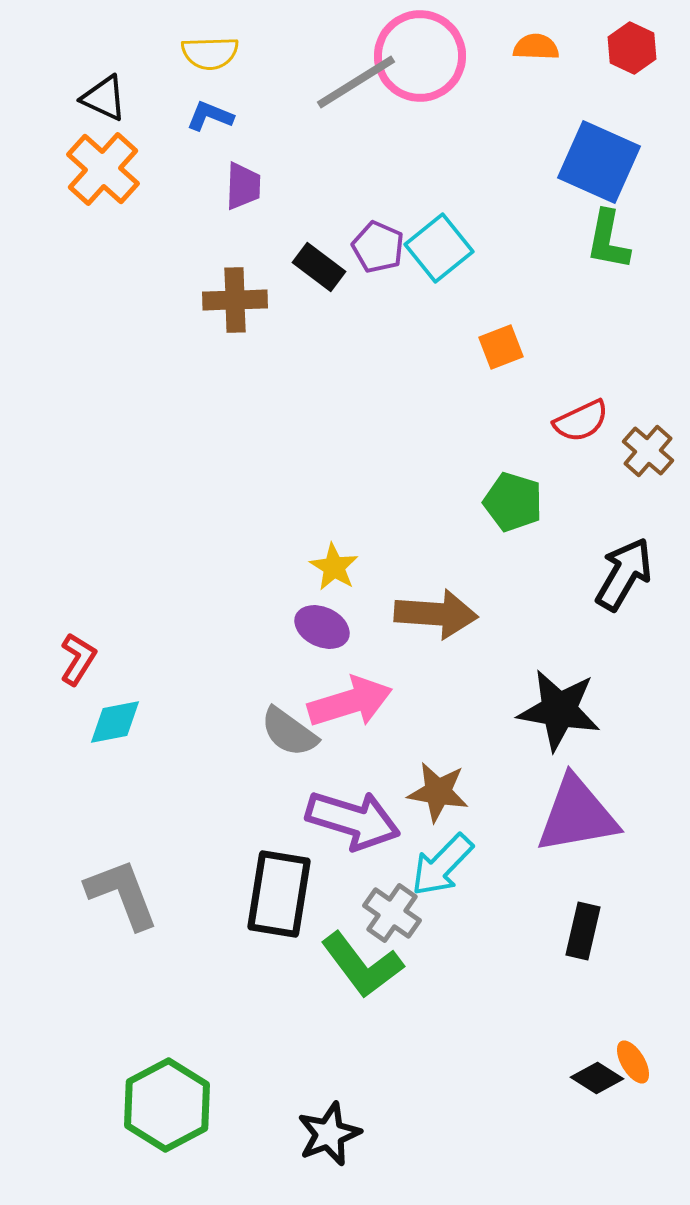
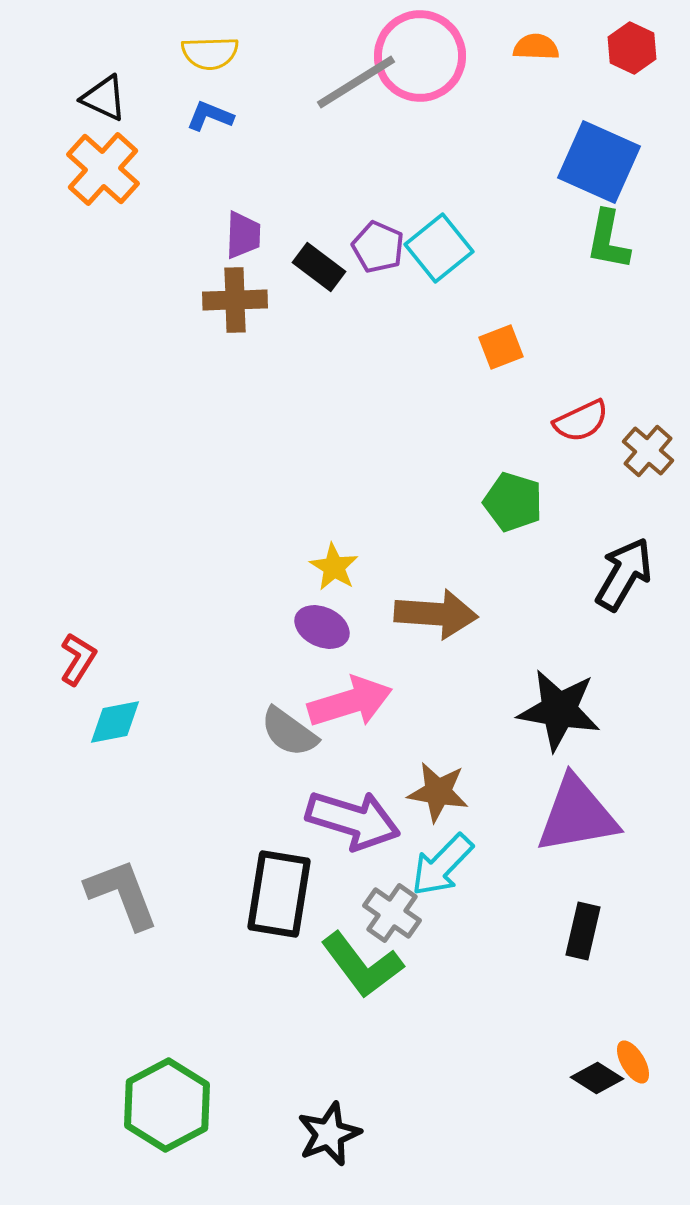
purple trapezoid at (243, 186): moved 49 px down
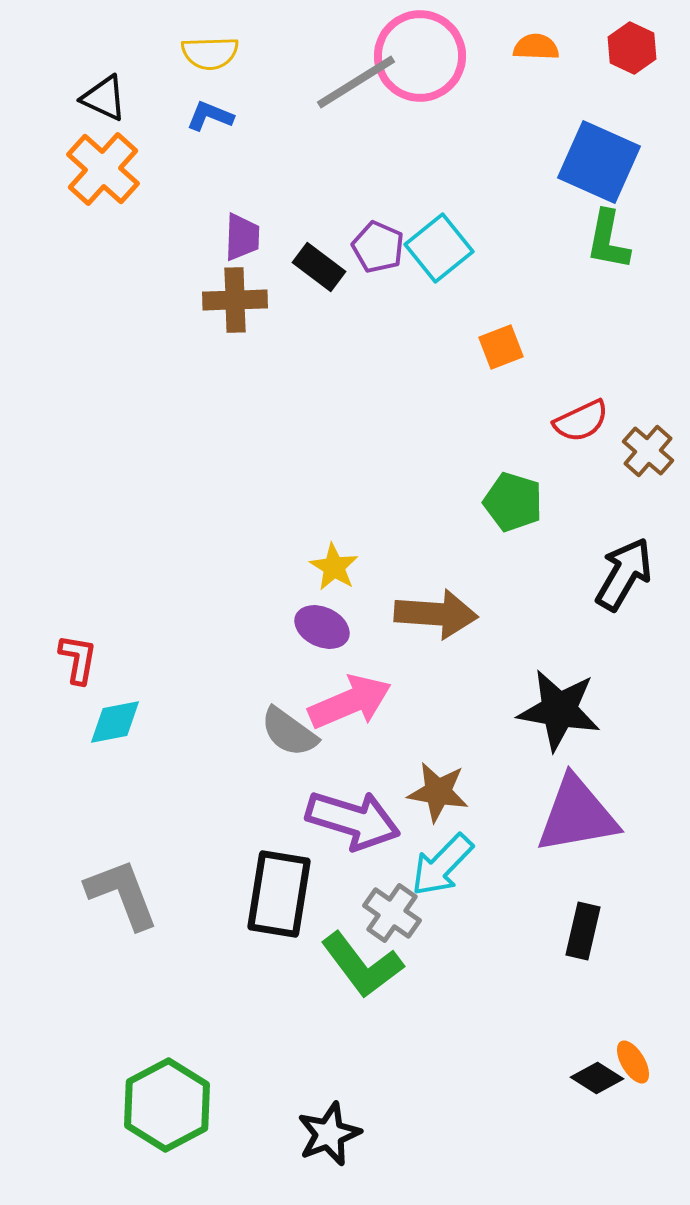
purple trapezoid at (243, 235): moved 1 px left, 2 px down
red L-shape at (78, 659): rotated 22 degrees counterclockwise
pink arrow at (350, 702): rotated 6 degrees counterclockwise
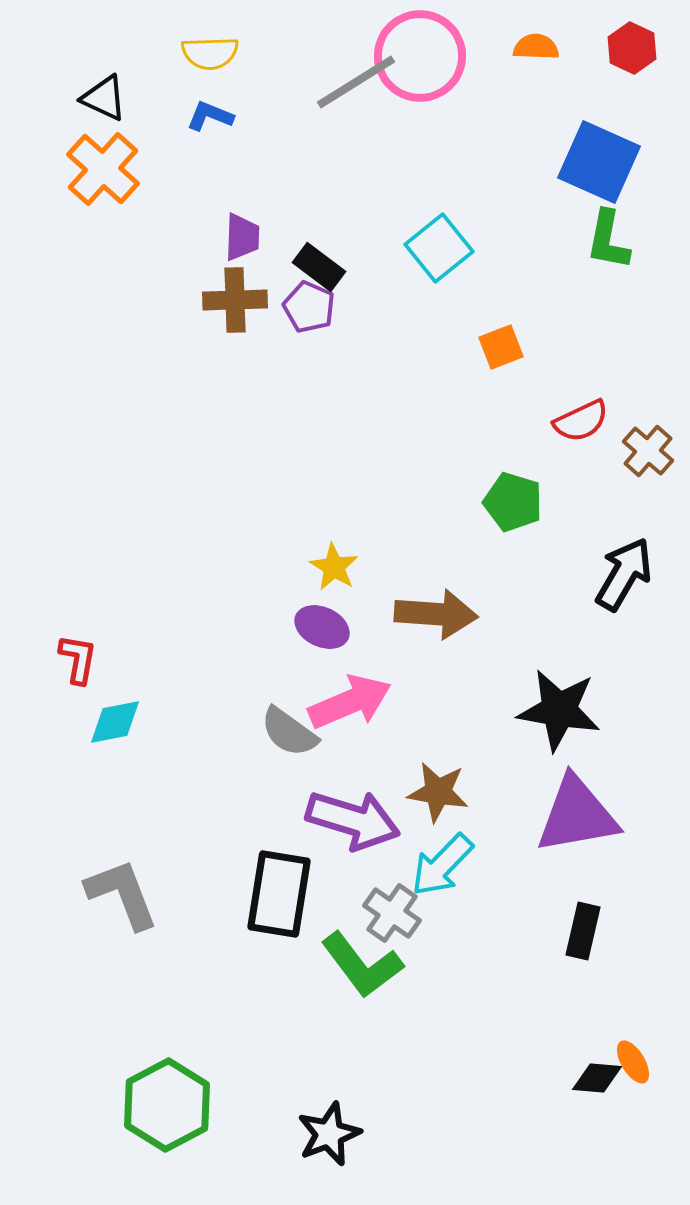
purple pentagon at (378, 247): moved 69 px left, 60 px down
black diamond at (597, 1078): rotated 27 degrees counterclockwise
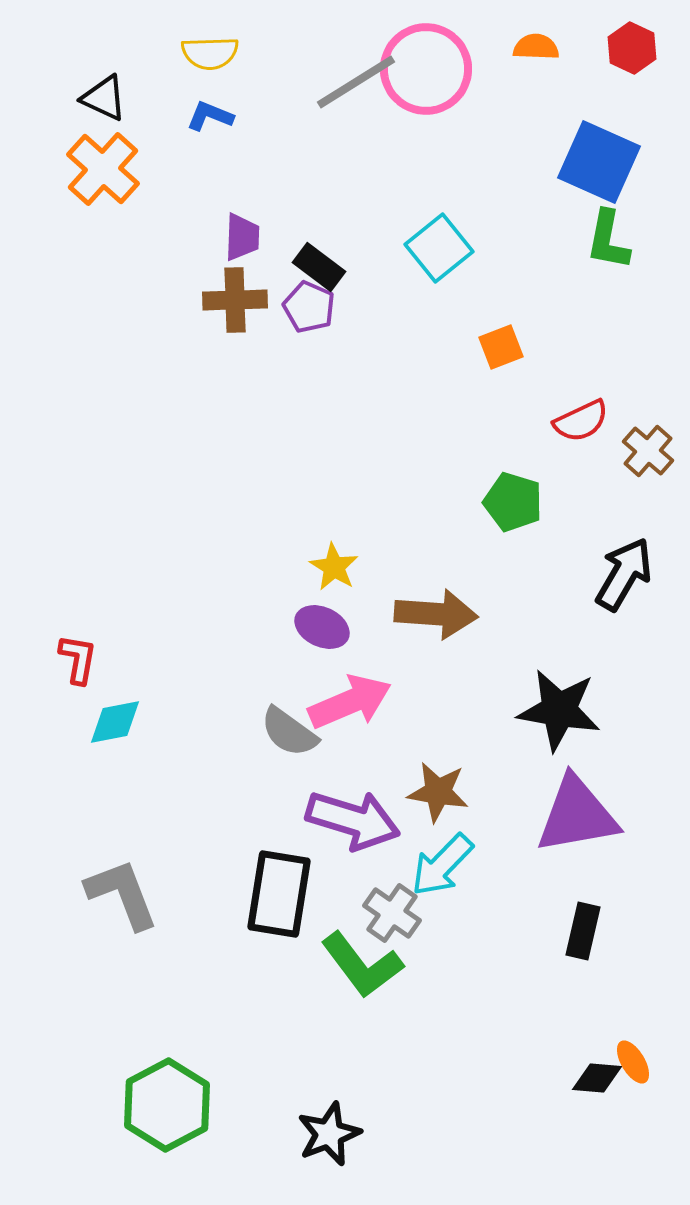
pink circle at (420, 56): moved 6 px right, 13 px down
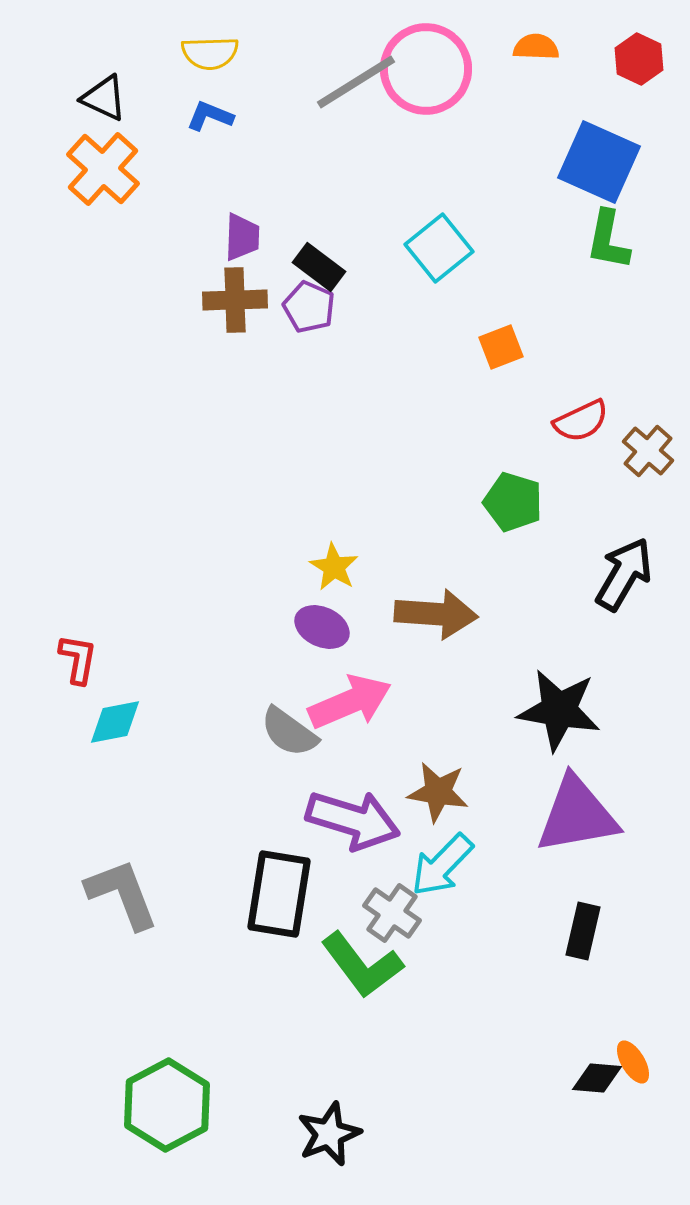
red hexagon at (632, 48): moved 7 px right, 11 px down
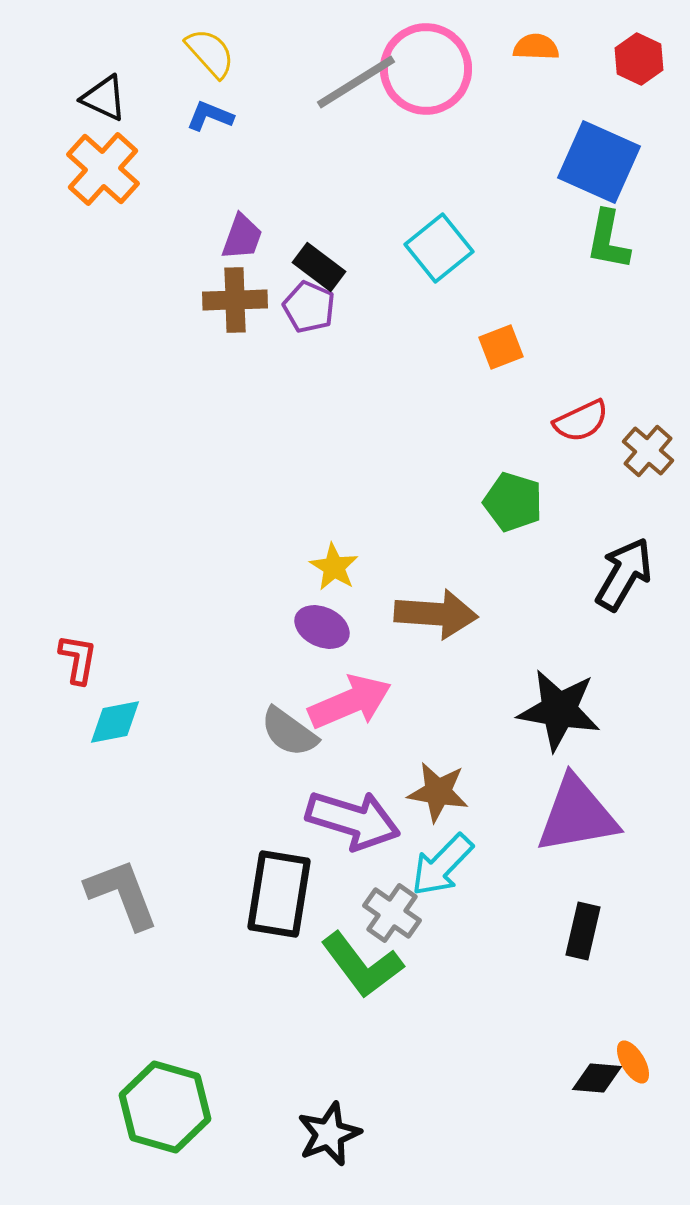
yellow semicircle at (210, 53): rotated 130 degrees counterclockwise
purple trapezoid at (242, 237): rotated 18 degrees clockwise
green hexagon at (167, 1105): moved 2 px left, 2 px down; rotated 16 degrees counterclockwise
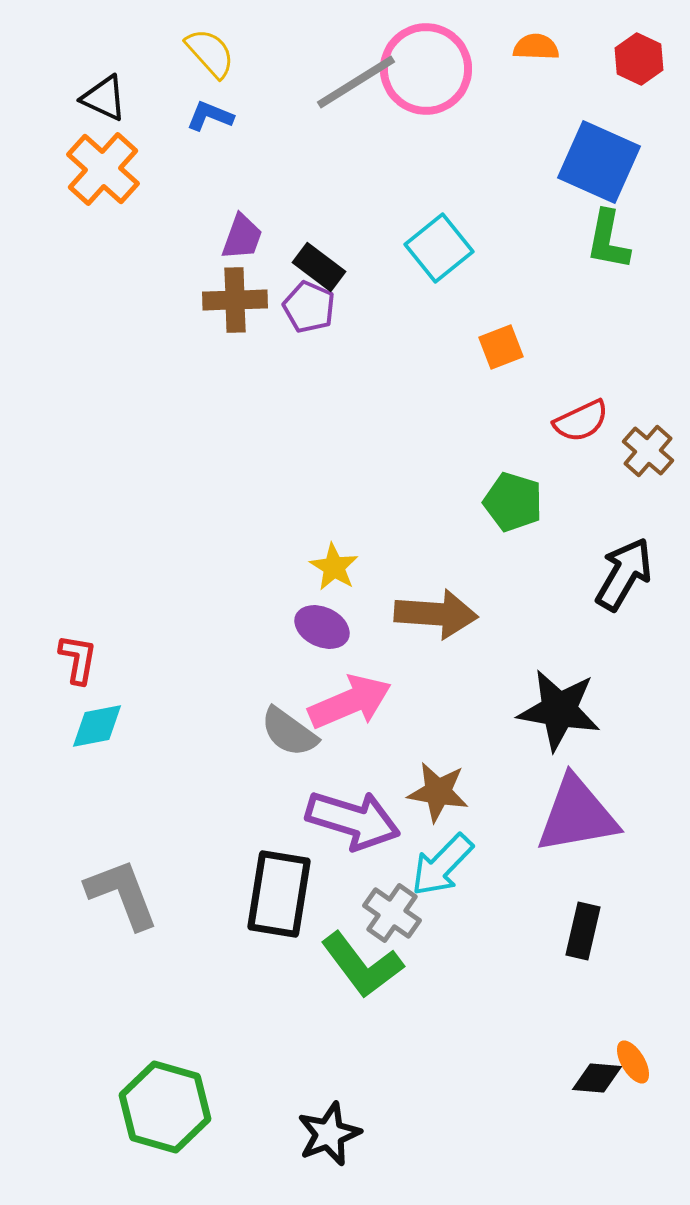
cyan diamond at (115, 722): moved 18 px left, 4 px down
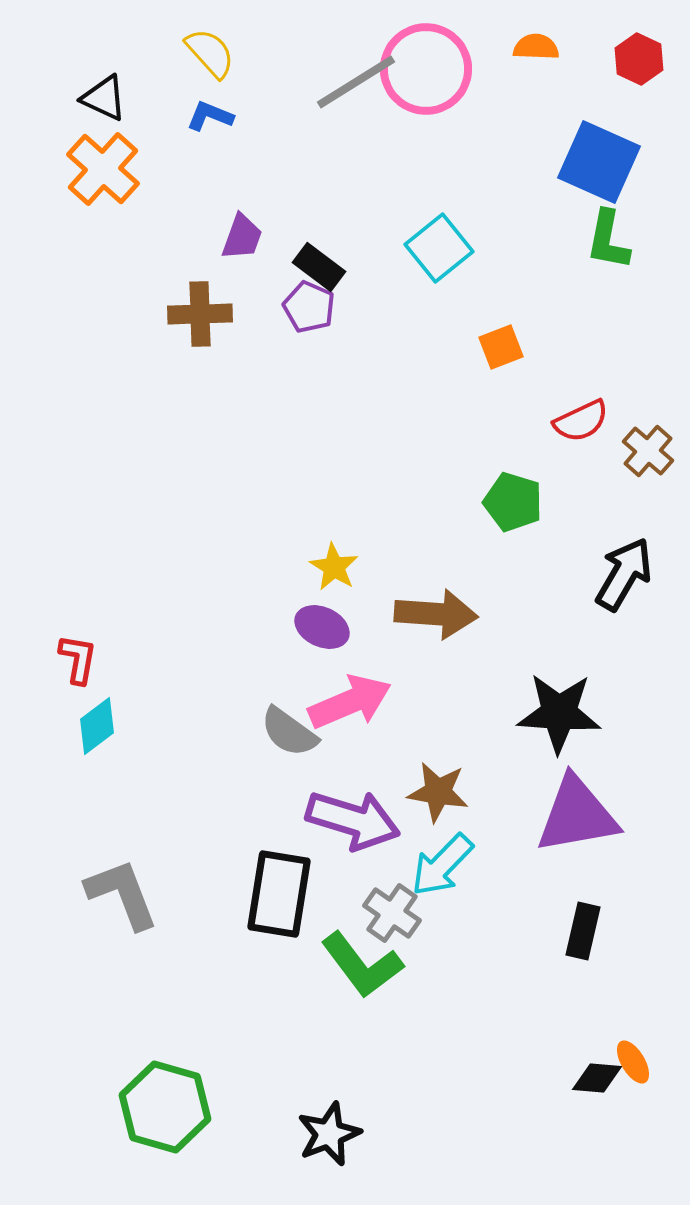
brown cross at (235, 300): moved 35 px left, 14 px down
black star at (559, 710): moved 3 px down; rotated 6 degrees counterclockwise
cyan diamond at (97, 726): rotated 26 degrees counterclockwise
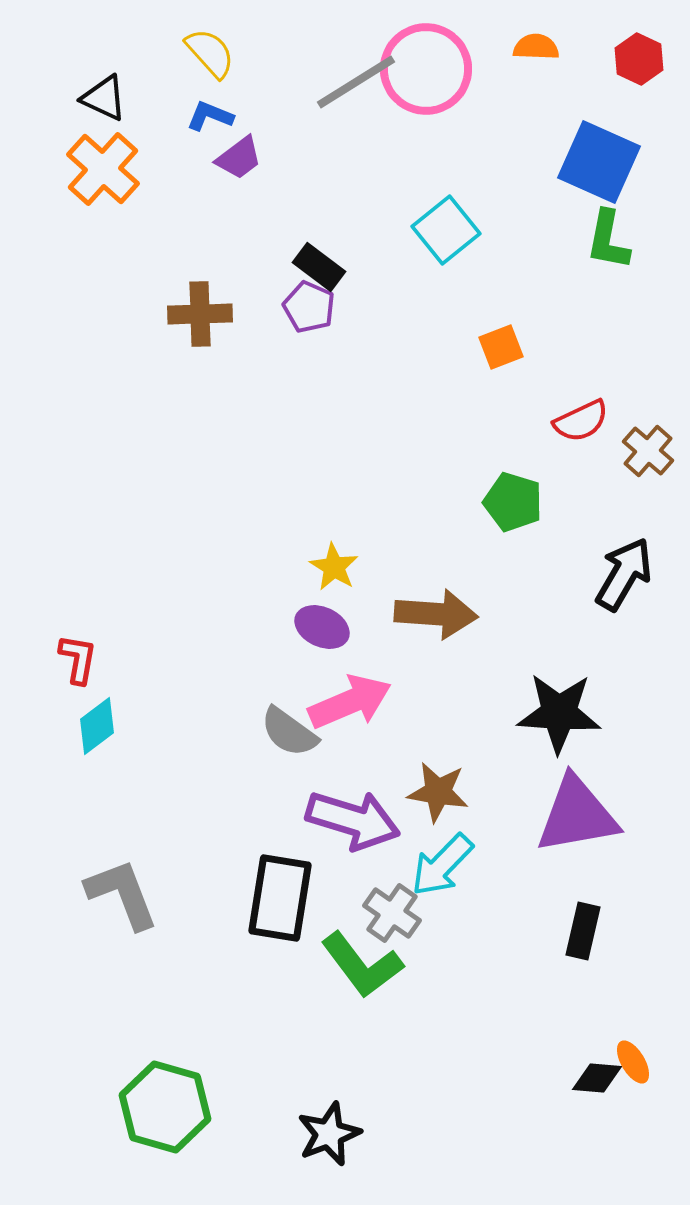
purple trapezoid at (242, 237): moved 3 px left, 79 px up; rotated 33 degrees clockwise
cyan square at (439, 248): moved 7 px right, 18 px up
black rectangle at (279, 894): moved 1 px right, 4 px down
